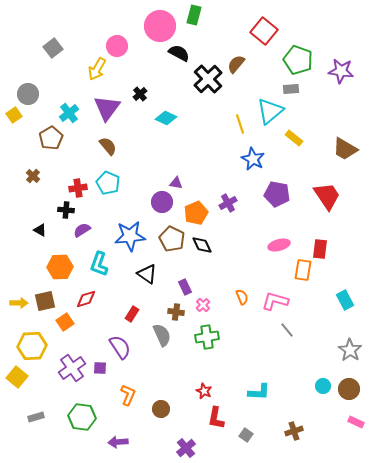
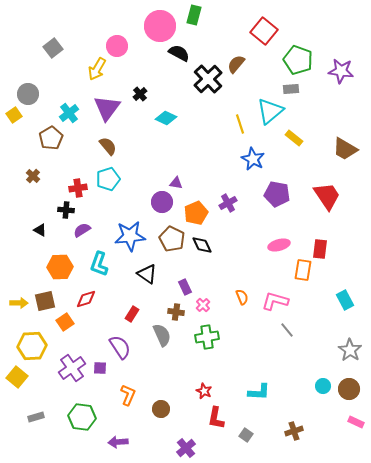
cyan pentagon at (108, 183): moved 4 px up; rotated 30 degrees clockwise
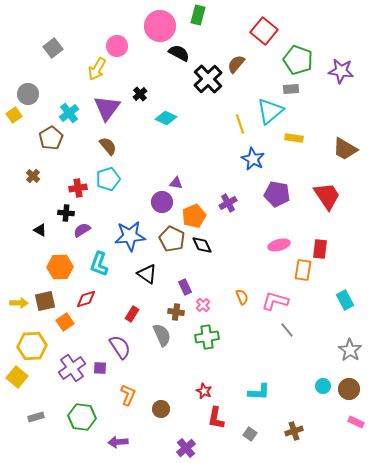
green rectangle at (194, 15): moved 4 px right
yellow rectangle at (294, 138): rotated 30 degrees counterclockwise
black cross at (66, 210): moved 3 px down
orange pentagon at (196, 213): moved 2 px left, 3 px down
gray square at (246, 435): moved 4 px right, 1 px up
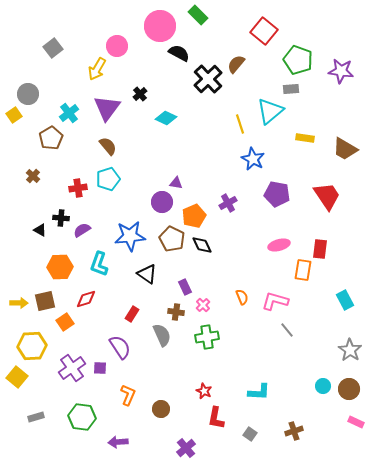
green rectangle at (198, 15): rotated 60 degrees counterclockwise
yellow rectangle at (294, 138): moved 11 px right
black cross at (66, 213): moved 5 px left, 5 px down
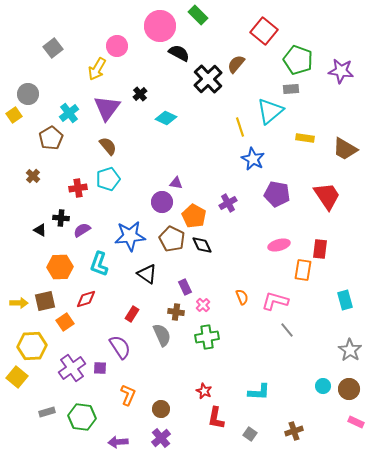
yellow line at (240, 124): moved 3 px down
orange pentagon at (194, 216): rotated 20 degrees counterclockwise
cyan rectangle at (345, 300): rotated 12 degrees clockwise
gray rectangle at (36, 417): moved 11 px right, 5 px up
purple cross at (186, 448): moved 25 px left, 10 px up
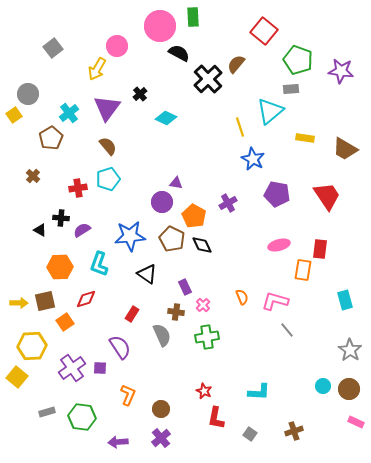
green rectangle at (198, 15): moved 5 px left, 2 px down; rotated 42 degrees clockwise
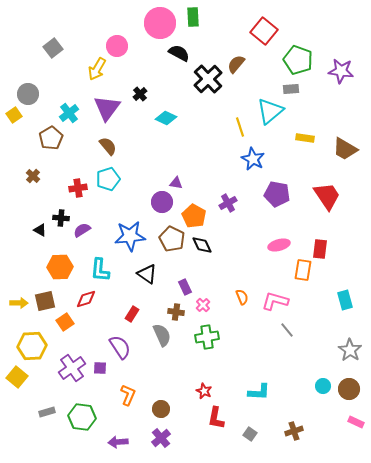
pink circle at (160, 26): moved 3 px up
cyan L-shape at (99, 264): moved 1 px right, 6 px down; rotated 15 degrees counterclockwise
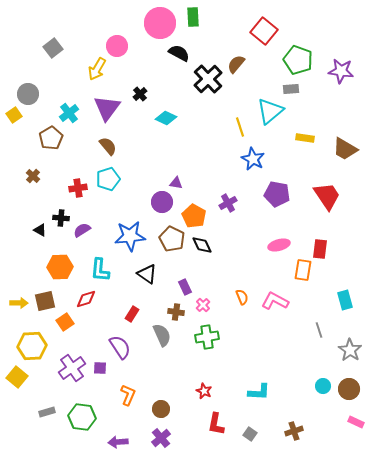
pink L-shape at (275, 301): rotated 12 degrees clockwise
gray line at (287, 330): moved 32 px right; rotated 21 degrees clockwise
red L-shape at (216, 418): moved 6 px down
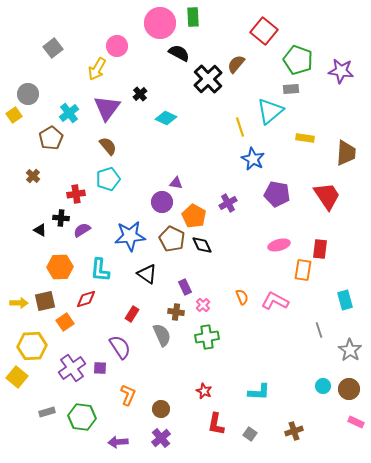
brown trapezoid at (345, 149): moved 1 px right, 4 px down; rotated 116 degrees counterclockwise
red cross at (78, 188): moved 2 px left, 6 px down
